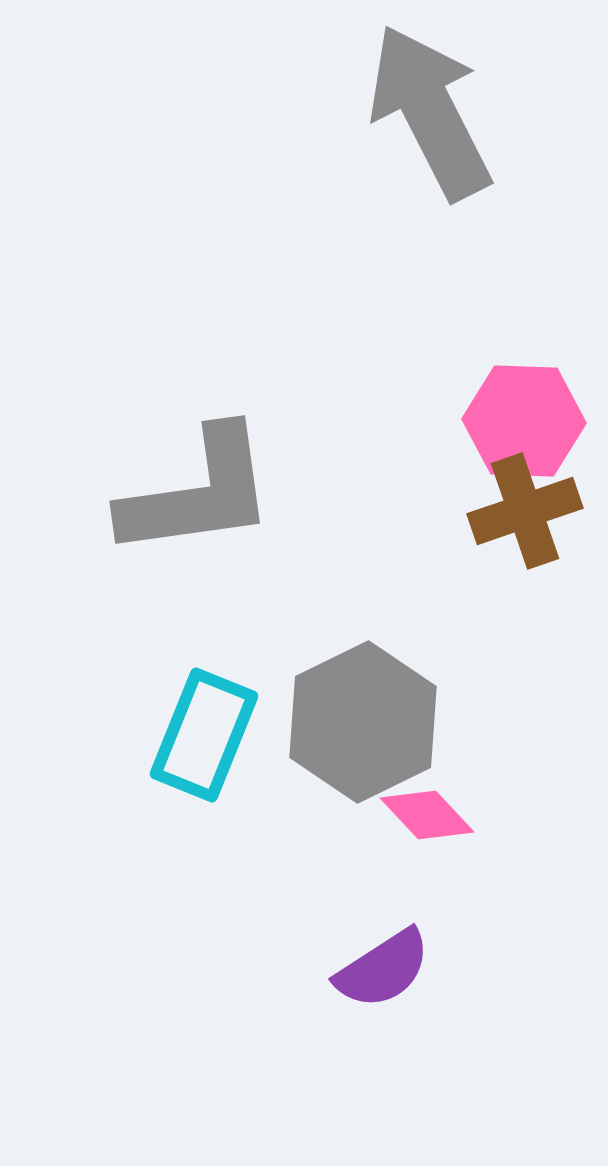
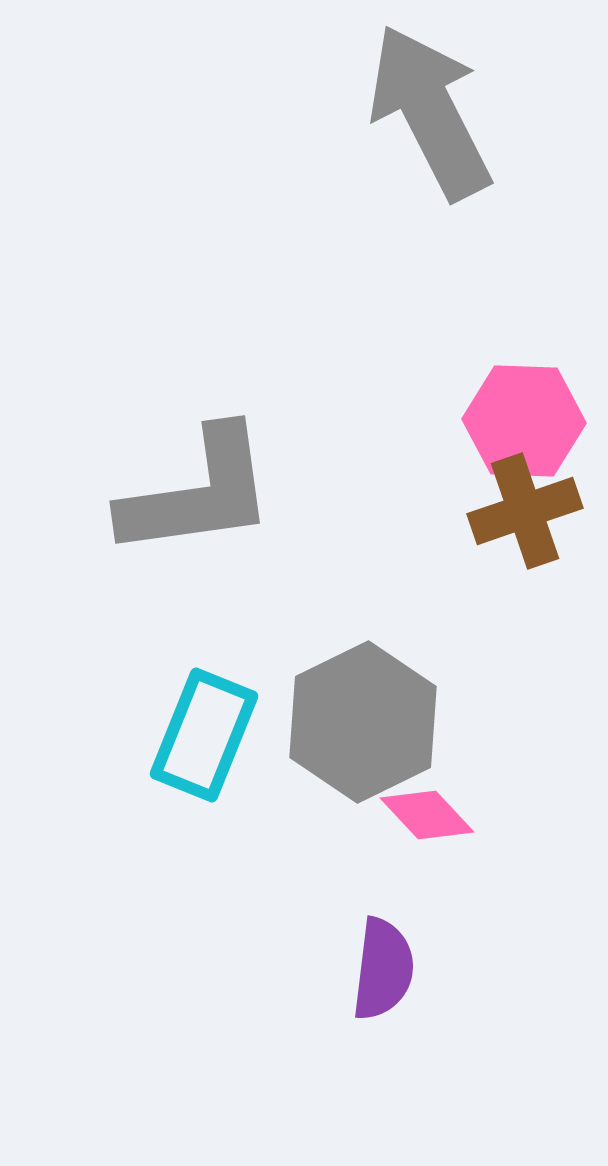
purple semicircle: rotated 50 degrees counterclockwise
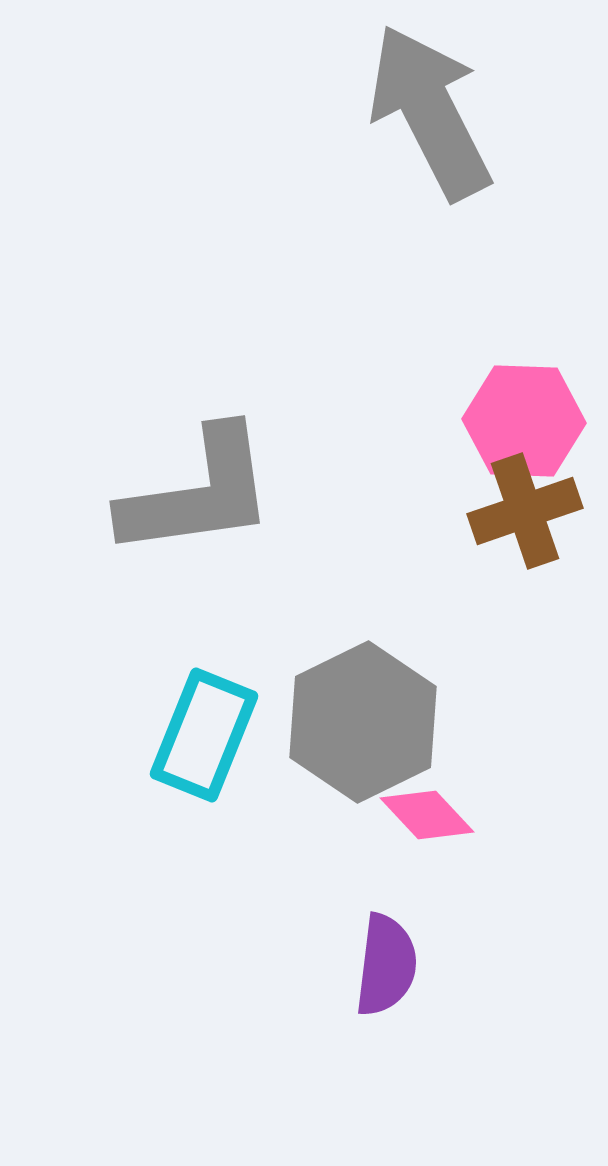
purple semicircle: moved 3 px right, 4 px up
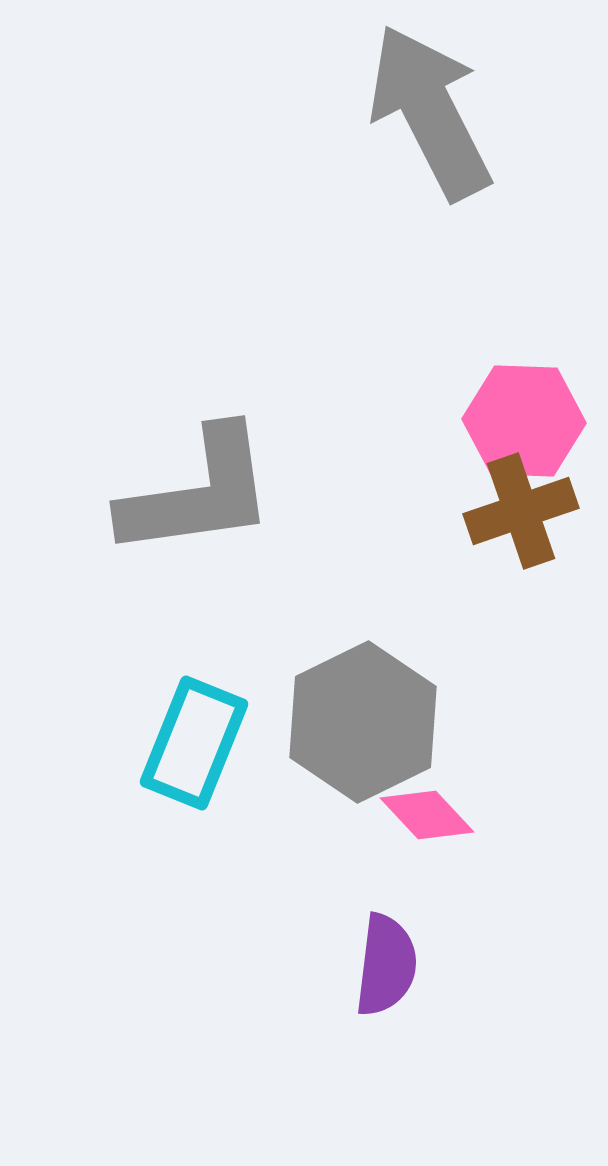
brown cross: moved 4 px left
cyan rectangle: moved 10 px left, 8 px down
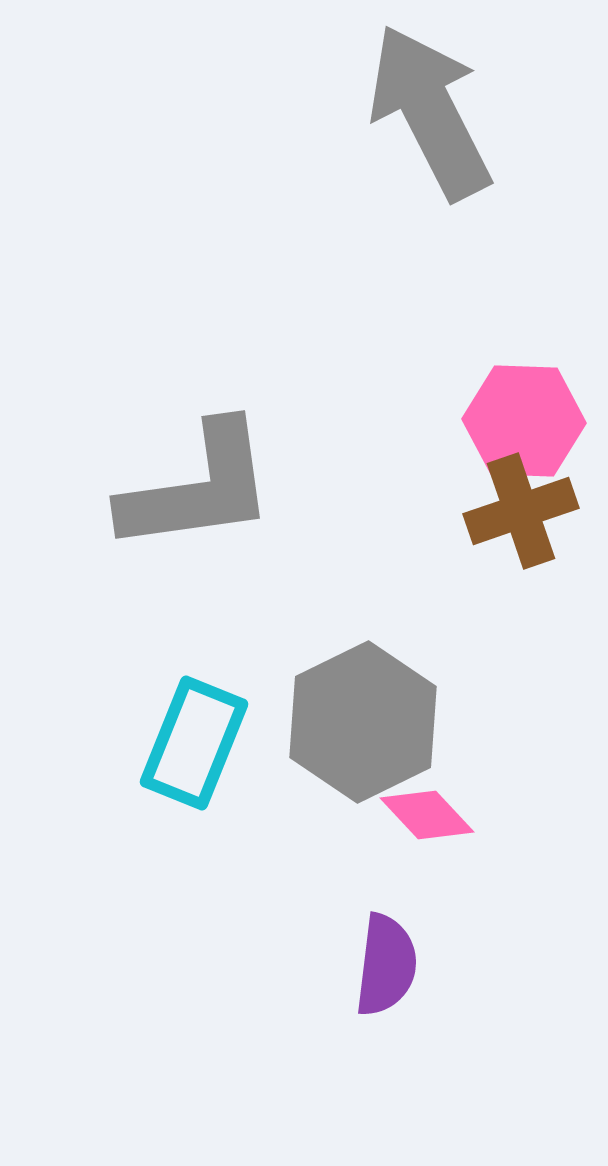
gray L-shape: moved 5 px up
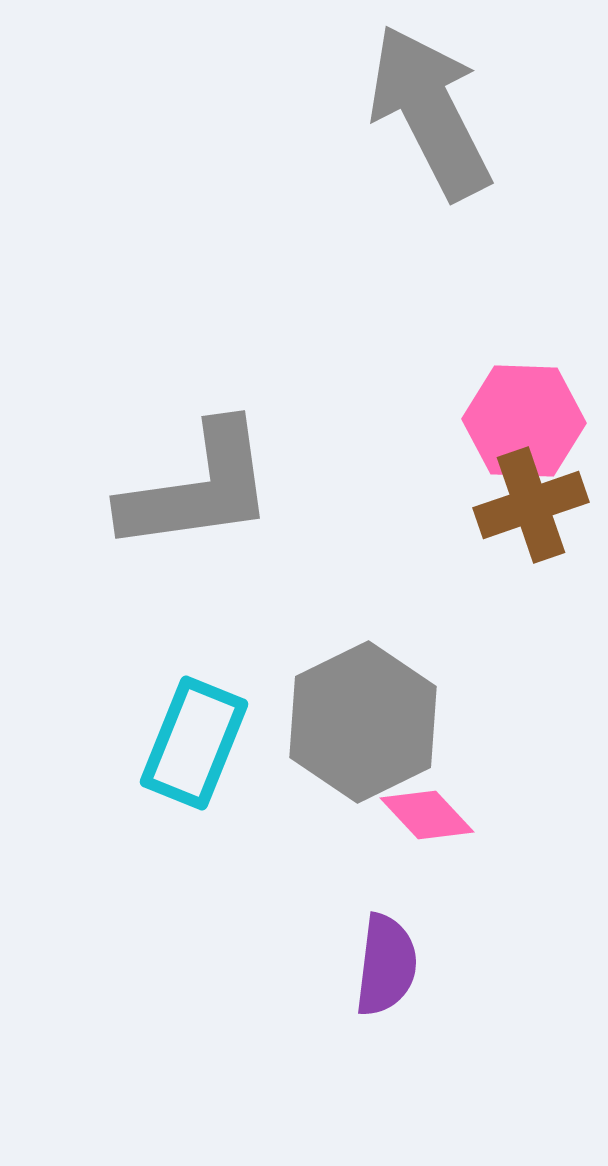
brown cross: moved 10 px right, 6 px up
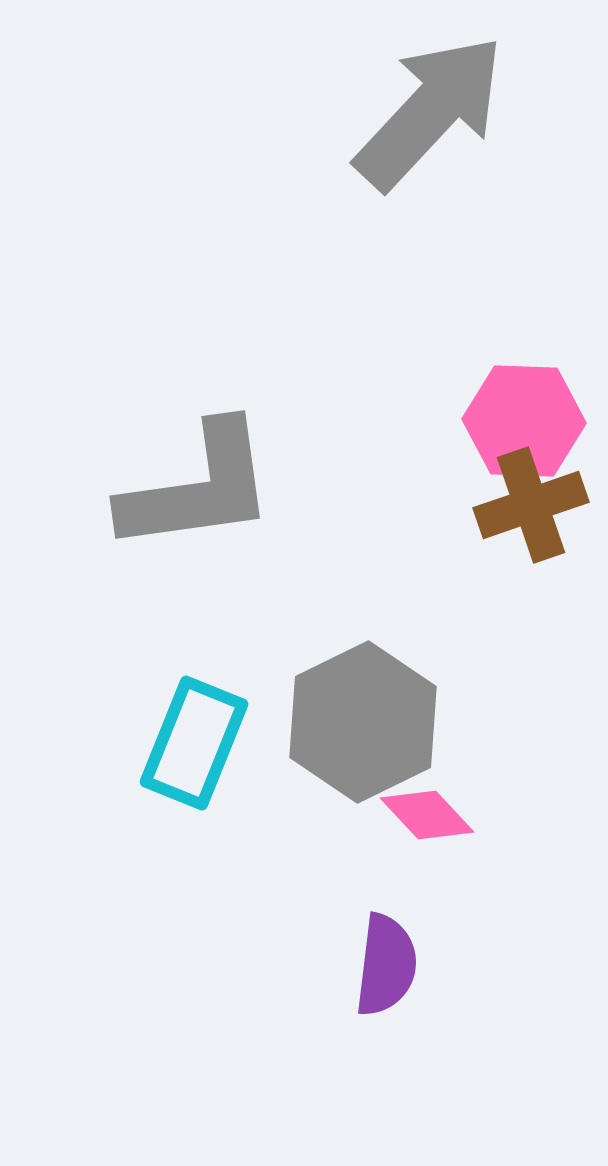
gray arrow: rotated 70 degrees clockwise
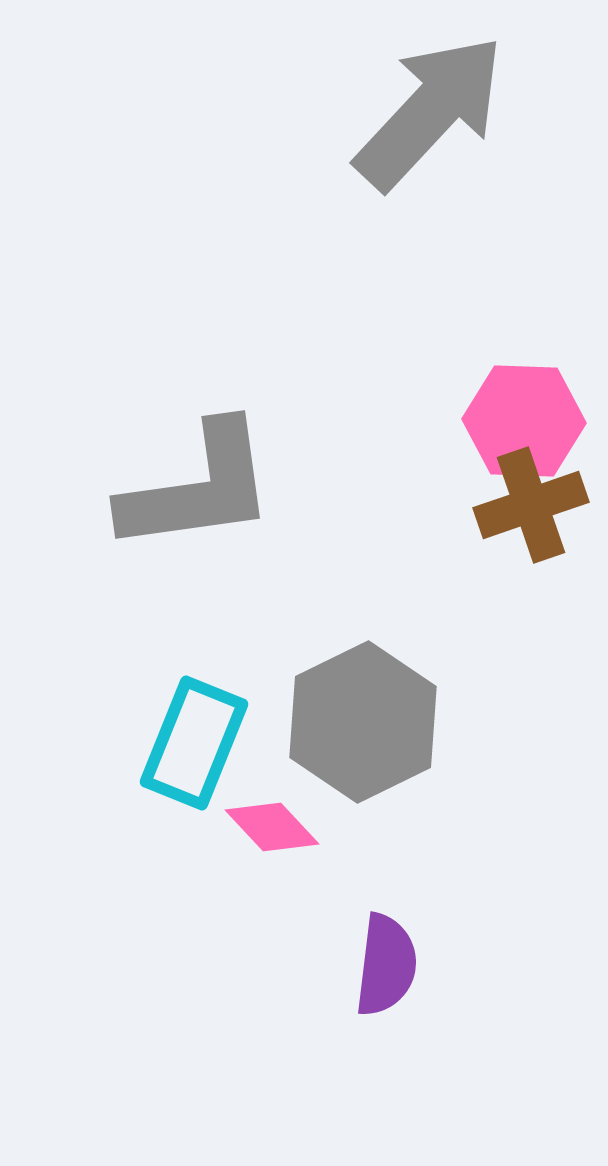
pink diamond: moved 155 px left, 12 px down
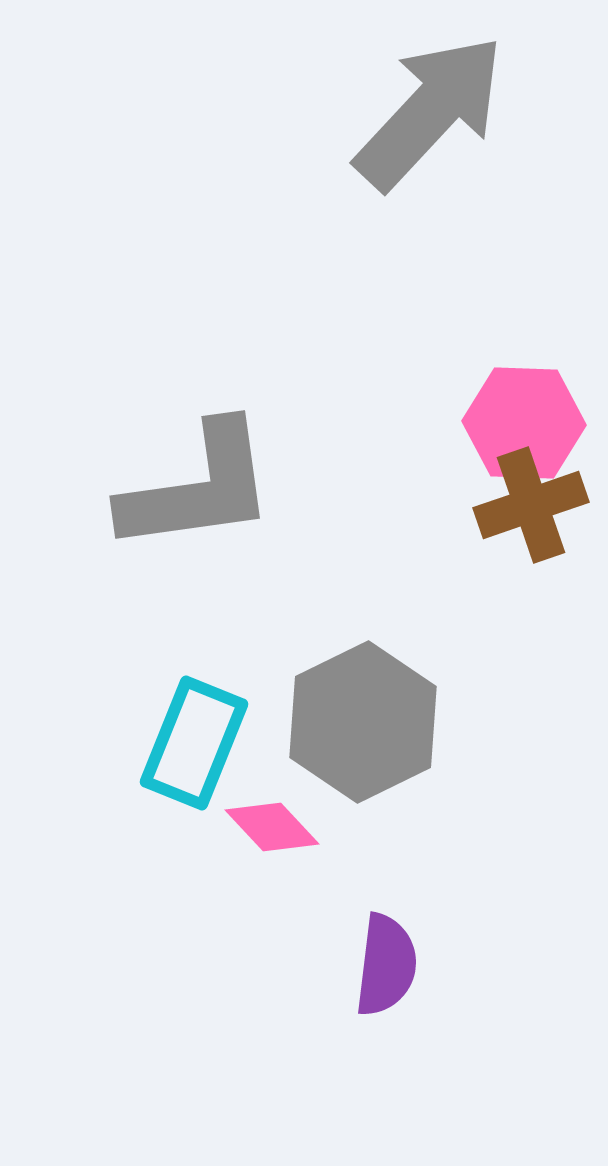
pink hexagon: moved 2 px down
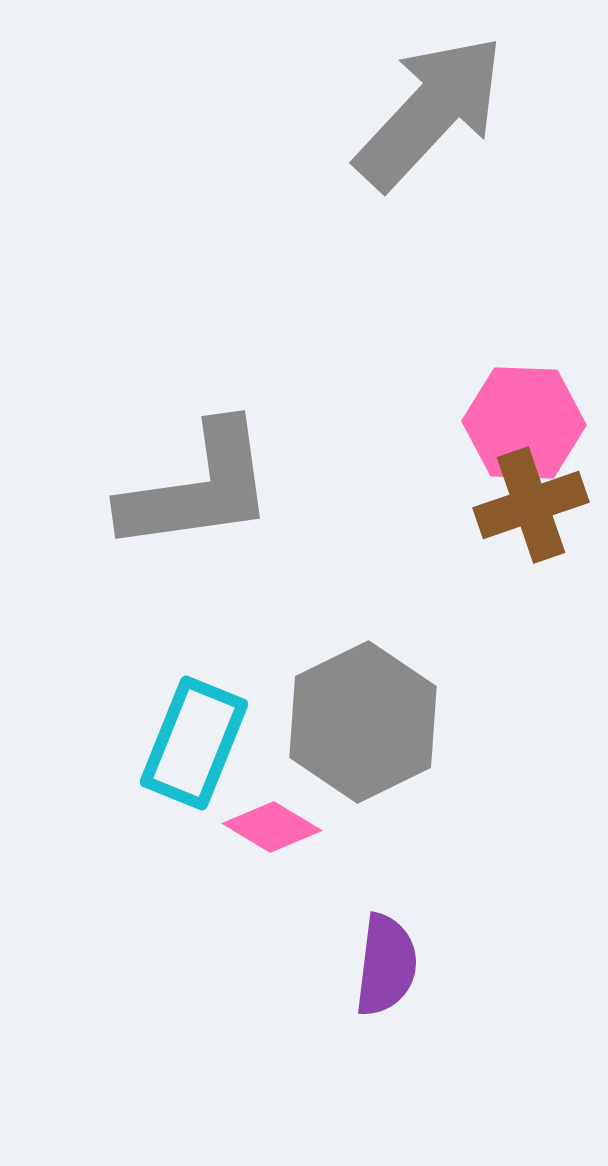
pink diamond: rotated 16 degrees counterclockwise
